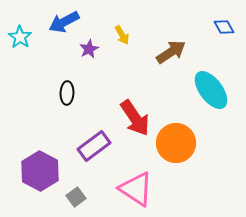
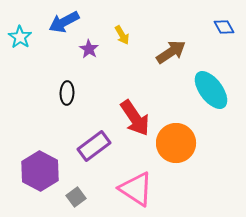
purple star: rotated 12 degrees counterclockwise
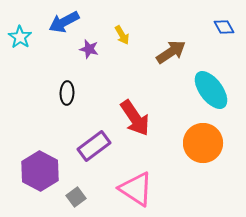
purple star: rotated 18 degrees counterclockwise
orange circle: moved 27 px right
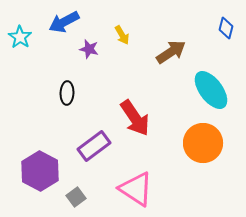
blue diamond: moved 2 px right, 1 px down; rotated 45 degrees clockwise
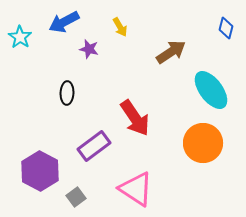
yellow arrow: moved 2 px left, 8 px up
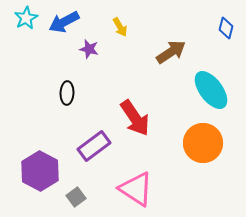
cyan star: moved 6 px right, 19 px up; rotated 10 degrees clockwise
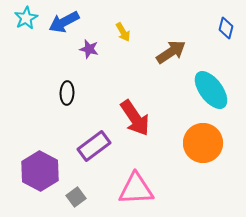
yellow arrow: moved 3 px right, 5 px down
pink triangle: rotated 36 degrees counterclockwise
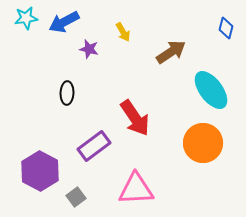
cyan star: rotated 20 degrees clockwise
